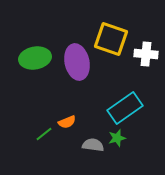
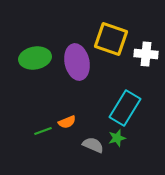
cyan rectangle: rotated 24 degrees counterclockwise
green line: moved 1 px left, 3 px up; rotated 18 degrees clockwise
gray semicircle: rotated 15 degrees clockwise
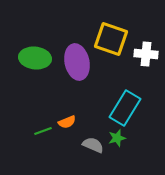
green ellipse: rotated 16 degrees clockwise
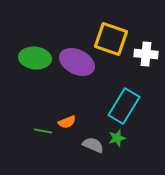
purple ellipse: rotated 52 degrees counterclockwise
cyan rectangle: moved 1 px left, 2 px up
green line: rotated 30 degrees clockwise
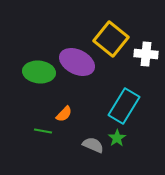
yellow square: rotated 20 degrees clockwise
green ellipse: moved 4 px right, 14 px down
orange semicircle: moved 3 px left, 8 px up; rotated 24 degrees counterclockwise
green star: rotated 18 degrees counterclockwise
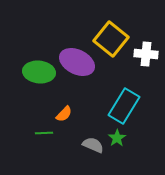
green line: moved 1 px right, 2 px down; rotated 12 degrees counterclockwise
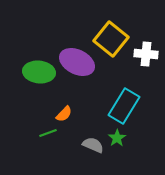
green line: moved 4 px right; rotated 18 degrees counterclockwise
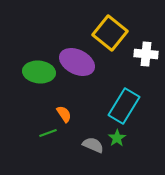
yellow square: moved 1 px left, 6 px up
orange semicircle: rotated 78 degrees counterclockwise
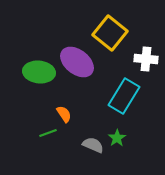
white cross: moved 5 px down
purple ellipse: rotated 12 degrees clockwise
cyan rectangle: moved 10 px up
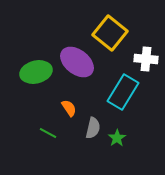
green ellipse: moved 3 px left; rotated 20 degrees counterclockwise
cyan rectangle: moved 1 px left, 4 px up
orange semicircle: moved 5 px right, 6 px up
green line: rotated 48 degrees clockwise
gray semicircle: moved 17 px up; rotated 80 degrees clockwise
